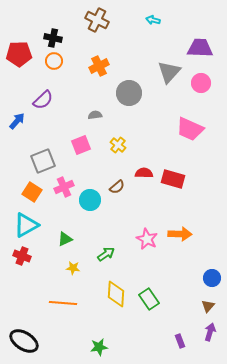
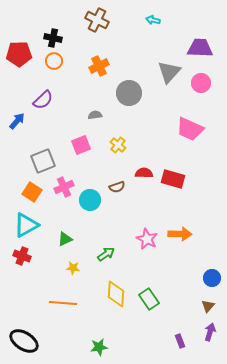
brown semicircle: rotated 21 degrees clockwise
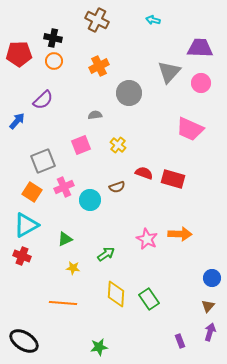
red semicircle: rotated 18 degrees clockwise
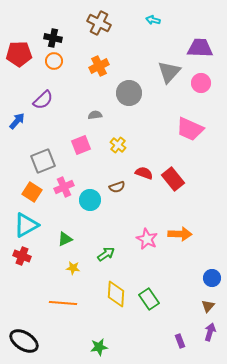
brown cross: moved 2 px right, 3 px down
red rectangle: rotated 35 degrees clockwise
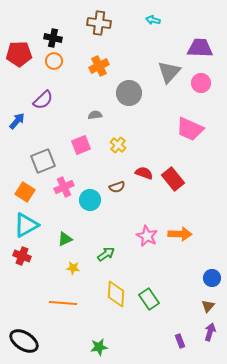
brown cross: rotated 20 degrees counterclockwise
orange square: moved 7 px left
pink star: moved 3 px up
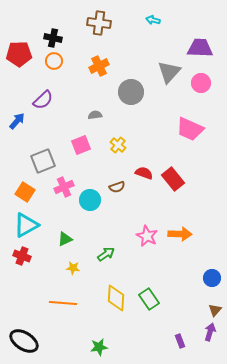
gray circle: moved 2 px right, 1 px up
yellow diamond: moved 4 px down
brown triangle: moved 7 px right, 4 px down
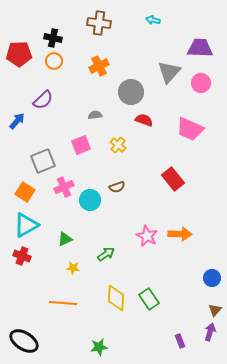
red semicircle: moved 53 px up
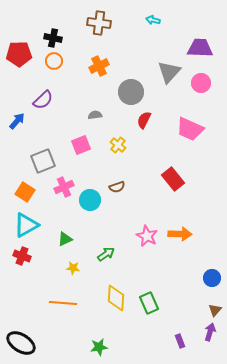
red semicircle: rotated 84 degrees counterclockwise
green rectangle: moved 4 px down; rotated 10 degrees clockwise
black ellipse: moved 3 px left, 2 px down
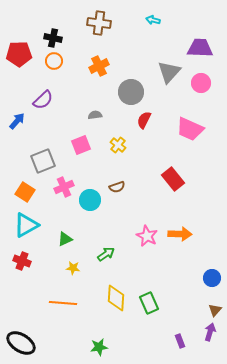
red cross: moved 5 px down
